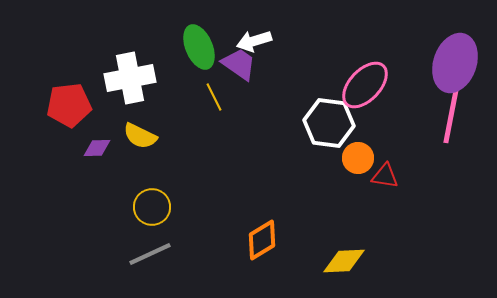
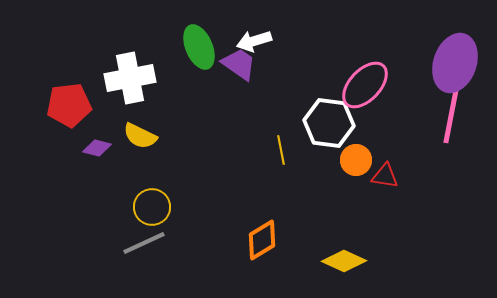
yellow line: moved 67 px right, 53 px down; rotated 16 degrees clockwise
purple diamond: rotated 16 degrees clockwise
orange circle: moved 2 px left, 2 px down
gray line: moved 6 px left, 11 px up
yellow diamond: rotated 27 degrees clockwise
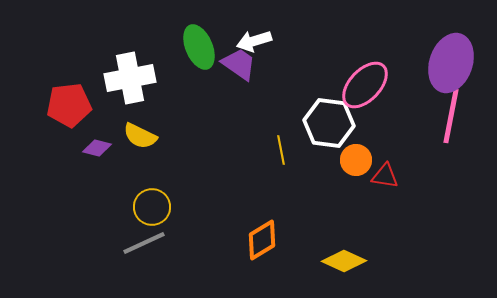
purple ellipse: moved 4 px left
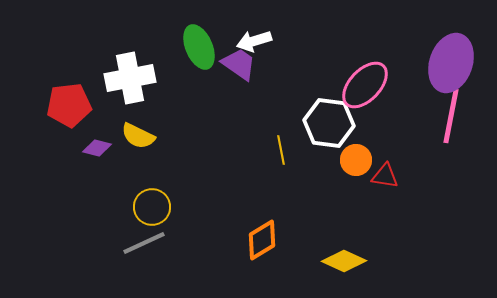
yellow semicircle: moved 2 px left
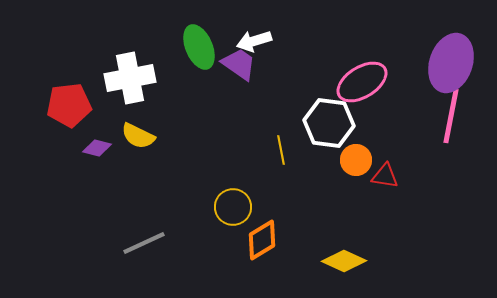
pink ellipse: moved 3 px left, 3 px up; rotated 15 degrees clockwise
yellow circle: moved 81 px right
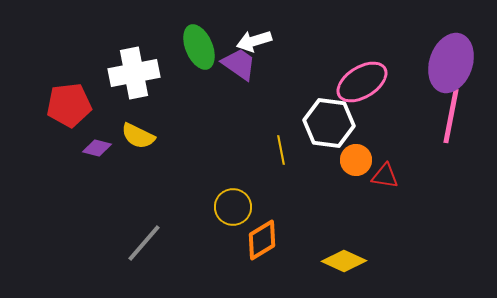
white cross: moved 4 px right, 5 px up
gray line: rotated 24 degrees counterclockwise
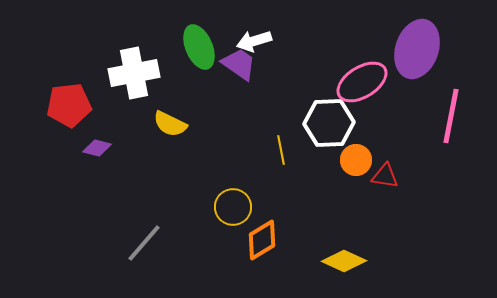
purple ellipse: moved 34 px left, 14 px up
white hexagon: rotated 9 degrees counterclockwise
yellow semicircle: moved 32 px right, 12 px up
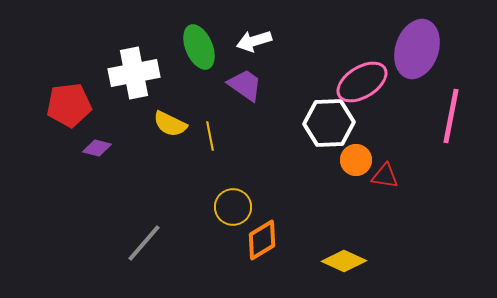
purple trapezoid: moved 6 px right, 21 px down
yellow line: moved 71 px left, 14 px up
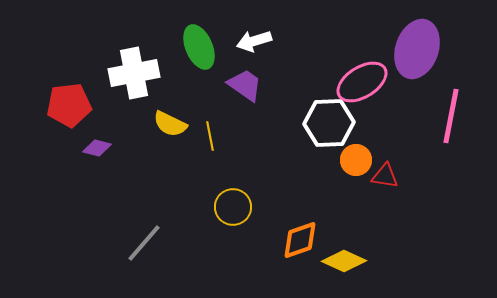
orange diamond: moved 38 px right; rotated 12 degrees clockwise
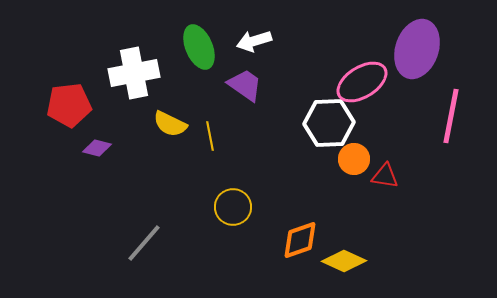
orange circle: moved 2 px left, 1 px up
